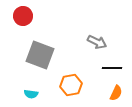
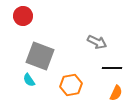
gray square: moved 1 px down
cyan semicircle: moved 2 px left, 14 px up; rotated 48 degrees clockwise
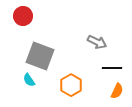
orange hexagon: rotated 20 degrees counterclockwise
orange semicircle: moved 1 px right, 2 px up
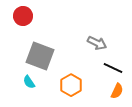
gray arrow: moved 1 px down
black line: moved 1 px right; rotated 24 degrees clockwise
cyan semicircle: moved 2 px down
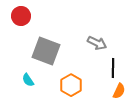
red circle: moved 2 px left
gray square: moved 6 px right, 5 px up
black line: rotated 66 degrees clockwise
cyan semicircle: moved 1 px left, 2 px up
orange semicircle: moved 2 px right
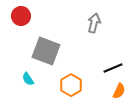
gray arrow: moved 3 px left, 20 px up; rotated 102 degrees counterclockwise
black line: rotated 66 degrees clockwise
cyan semicircle: moved 1 px up
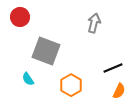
red circle: moved 1 px left, 1 px down
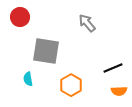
gray arrow: moved 7 px left; rotated 54 degrees counterclockwise
gray square: rotated 12 degrees counterclockwise
cyan semicircle: rotated 24 degrees clockwise
orange semicircle: rotated 63 degrees clockwise
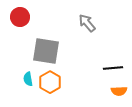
black line: rotated 18 degrees clockwise
orange hexagon: moved 21 px left, 3 px up
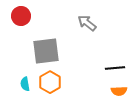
red circle: moved 1 px right, 1 px up
gray arrow: rotated 12 degrees counterclockwise
gray square: rotated 16 degrees counterclockwise
black line: moved 2 px right
cyan semicircle: moved 3 px left, 5 px down
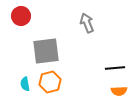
gray arrow: rotated 30 degrees clockwise
orange hexagon: rotated 15 degrees clockwise
